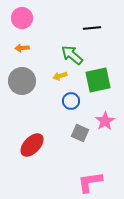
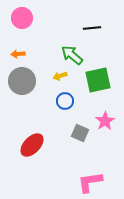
orange arrow: moved 4 px left, 6 px down
blue circle: moved 6 px left
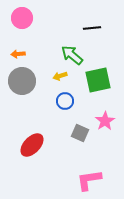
pink L-shape: moved 1 px left, 2 px up
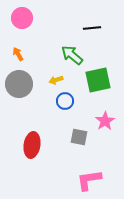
orange arrow: rotated 64 degrees clockwise
yellow arrow: moved 4 px left, 4 px down
gray circle: moved 3 px left, 3 px down
gray square: moved 1 px left, 4 px down; rotated 12 degrees counterclockwise
red ellipse: rotated 35 degrees counterclockwise
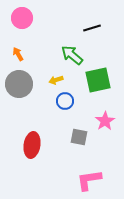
black line: rotated 12 degrees counterclockwise
